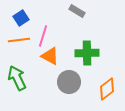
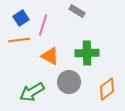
pink line: moved 11 px up
green arrow: moved 15 px right, 14 px down; rotated 95 degrees counterclockwise
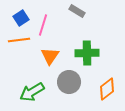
orange triangle: rotated 36 degrees clockwise
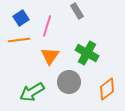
gray rectangle: rotated 28 degrees clockwise
pink line: moved 4 px right, 1 px down
green cross: rotated 30 degrees clockwise
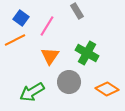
blue square: rotated 21 degrees counterclockwise
pink line: rotated 15 degrees clockwise
orange line: moved 4 px left; rotated 20 degrees counterclockwise
orange diamond: rotated 70 degrees clockwise
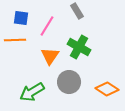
blue square: rotated 28 degrees counterclockwise
orange line: rotated 25 degrees clockwise
green cross: moved 8 px left, 6 px up
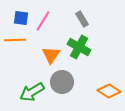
gray rectangle: moved 5 px right, 8 px down
pink line: moved 4 px left, 5 px up
orange triangle: moved 1 px right, 1 px up
gray circle: moved 7 px left
orange diamond: moved 2 px right, 2 px down
